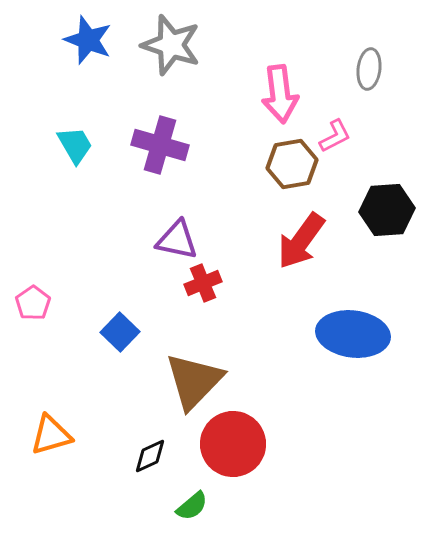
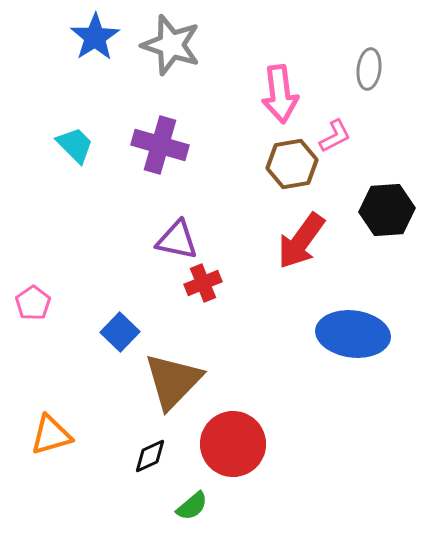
blue star: moved 7 px right, 3 px up; rotated 18 degrees clockwise
cyan trapezoid: rotated 15 degrees counterclockwise
brown triangle: moved 21 px left
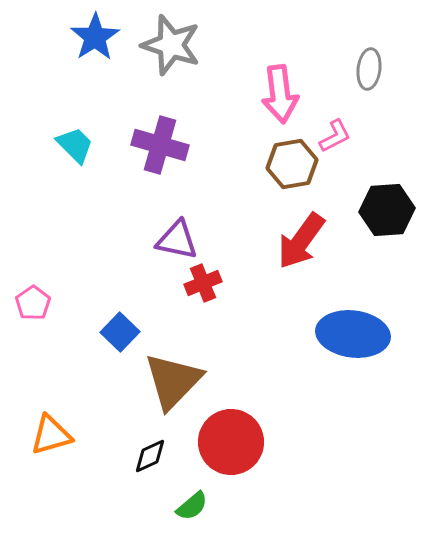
red circle: moved 2 px left, 2 px up
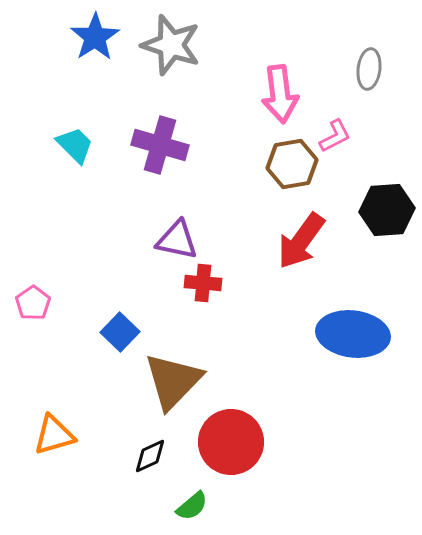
red cross: rotated 27 degrees clockwise
orange triangle: moved 3 px right
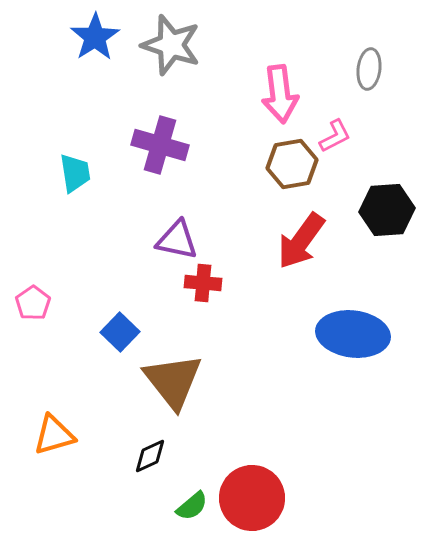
cyan trapezoid: moved 28 px down; rotated 36 degrees clockwise
brown triangle: rotated 22 degrees counterclockwise
red circle: moved 21 px right, 56 px down
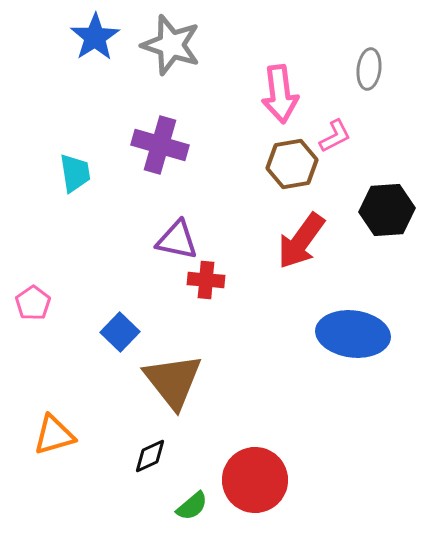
red cross: moved 3 px right, 3 px up
red circle: moved 3 px right, 18 px up
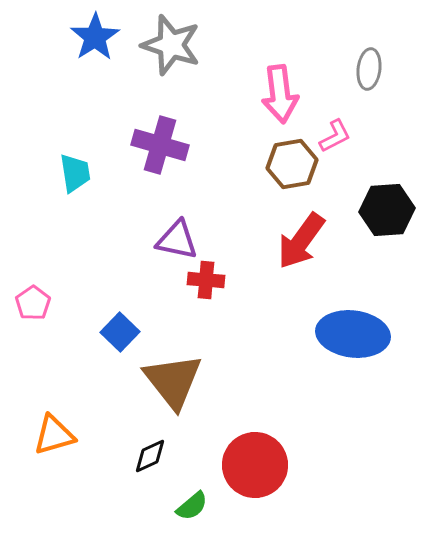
red circle: moved 15 px up
